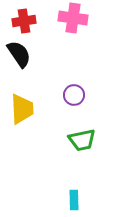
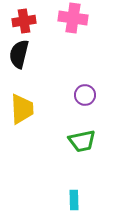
black semicircle: rotated 132 degrees counterclockwise
purple circle: moved 11 px right
green trapezoid: moved 1 px down
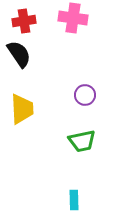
black semicircle: rotated 132 degrees clockwise
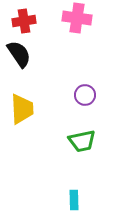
pink cross: moved 4 px right
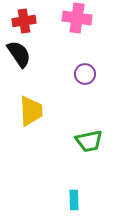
purple circle: moved 21 px up
yellow trapezoid: moved 9 px right, 2 px down
green trapezoid: moved 7 px right
